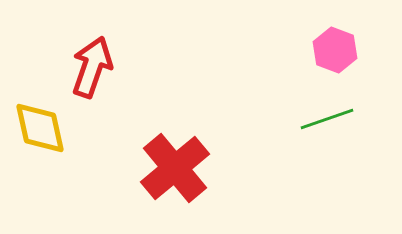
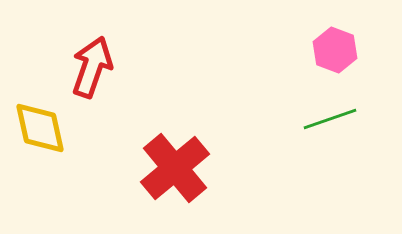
green line: moved 3 px right
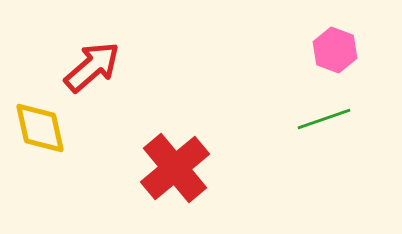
red arrow: rotated 30 degrees clockwise
green line: moved 6 px left
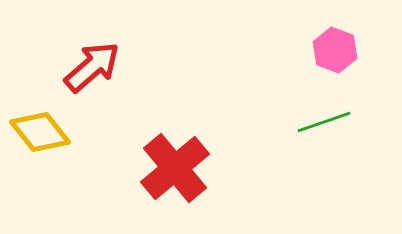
green line: moved 3 px down
yellow diamond: moved 4 px down; rotated 26 degrees counterclockwise
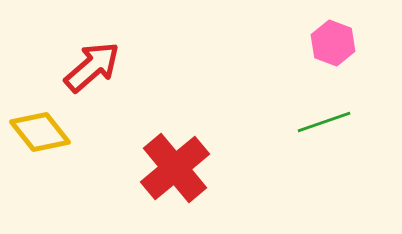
pink hexagon: moved 2 px left, 7 px up
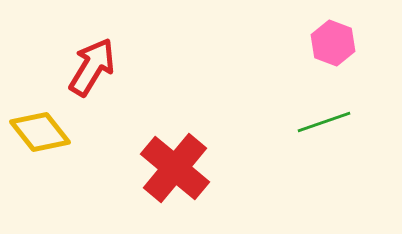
red arrow: rotated 18 degrees counterclockwise
red cross: rotated 10 degrees counterclockwise
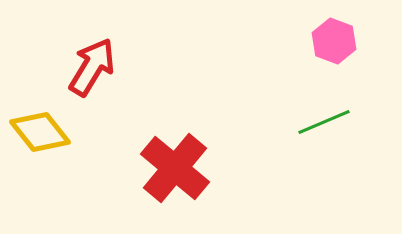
pink hexagon: moved 1 px right, 2 px up
green line: rotated 4 degrees counterclockwise
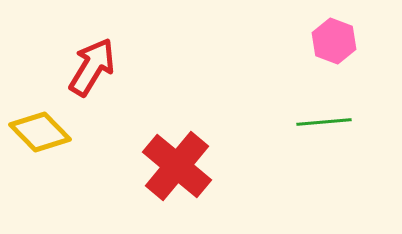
green line: rotated 18 degrees clockwise
yellow diamond: rotated 6 degrees counterclockwise
red cross: moved 2 px right, 2 px up
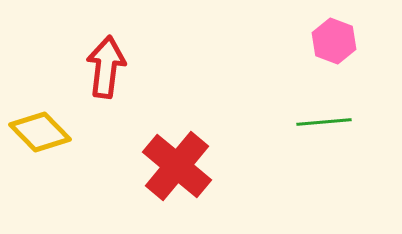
red arrow: moved 14 px right; rotated 24 degrees counterclockwise
